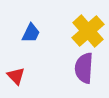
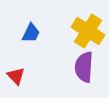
yellow cross: rotated 16 degrees counterclockwise
purple semicircle: moved 1 px up
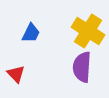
purple semicircle: moved 2 px left
red triangle: moved 2 px up
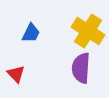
purple semicircle: moved 1 px left, 1 px down
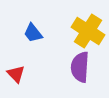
blue trapezoid: moved 2 px right; rotated 115 degrees clockwise
purple semicircle: moved 1 px left, 1 px up
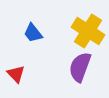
purple semicircle: rotated 16 degrees clockwise
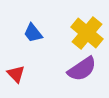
yellow cross: moved 1 px left, 2 px down; rotated 8 degrees clockwise
purple semicircle: moved 2 px right, 2 px down; rotated 144 degrees counterclockwise
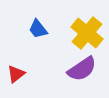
blue trapezoid: moved 5 px right, 4 px up
red triangle: rotated 36 degrees clockwise
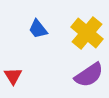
purple semicircle: moved 7 px right, 6 px down
red triangle: moved 3 px left, 2 px down; rotated 24 degrees counterclockwise
